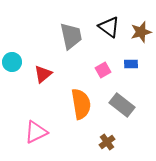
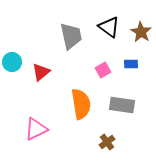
brown star: rotated 25 degrees counterclockwise
red triangle: moved 2 px left, 2 px up
gray rectangle: rotated 30 degrees counterclockwise
pink triangle: moved 3 px up
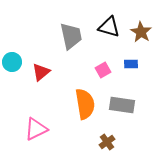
black triangle: rotated 20 degrees counterclockwise
orange semicircle: moved 4 px right
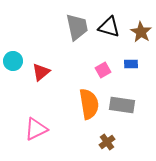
gray trapezoid: moved 6 px right, 9 px up
cyan circle: moved 1 px right, 1 px up
orange semicircle: moved 4 px right
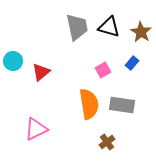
blue rectangle: moved 1 px right, 1 px up; rotated 48 degrees counterclockwise
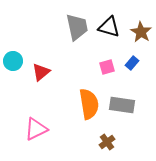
pink square: moved 4 px right, 3 px up; rotated 14 degrees clockwise
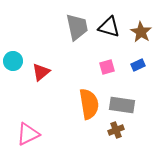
blue rectangle: moved 6 px right, 2 px down; rotated 24 degrees clockwise
pink triangle: moved 8 px left, 5 px down
brown cross: moved 9 px right, 12 px up; rotated 14 degrees clockwise
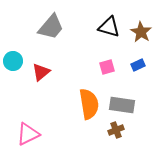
gray trapezoid: moved 26 px left; rotated 52 degrees clockwise
